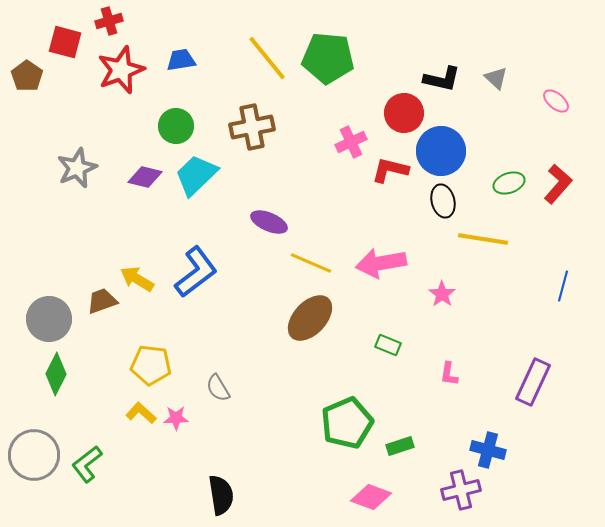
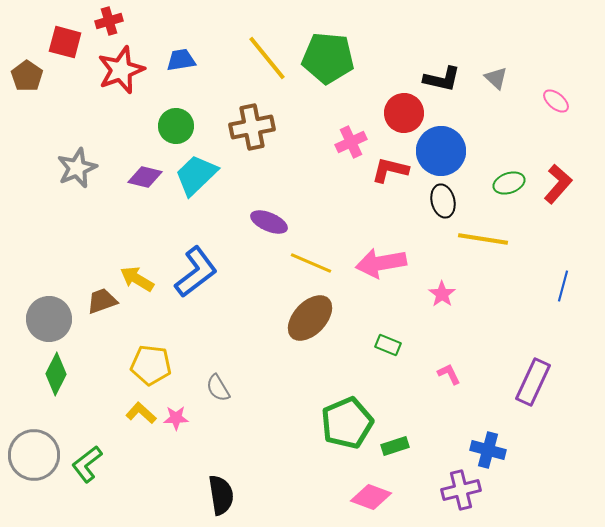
pink L-shape at (449, 374): rotated 145 degrees clockwise
green rectangle at (400, 446): moved 5 px left
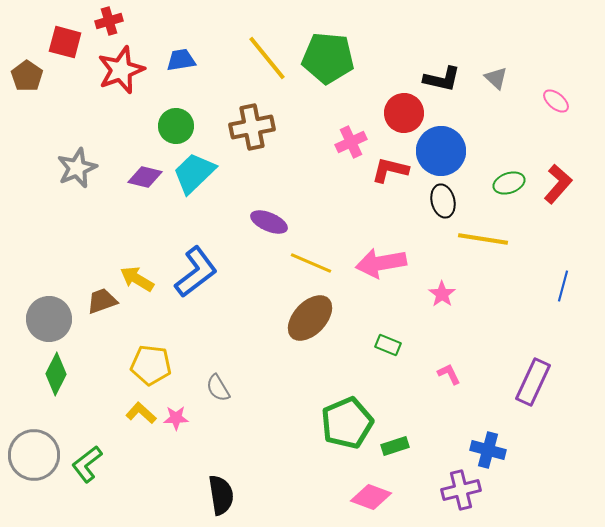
cyan trapezoid at (196, 175): moved 2 px left, 2 px up
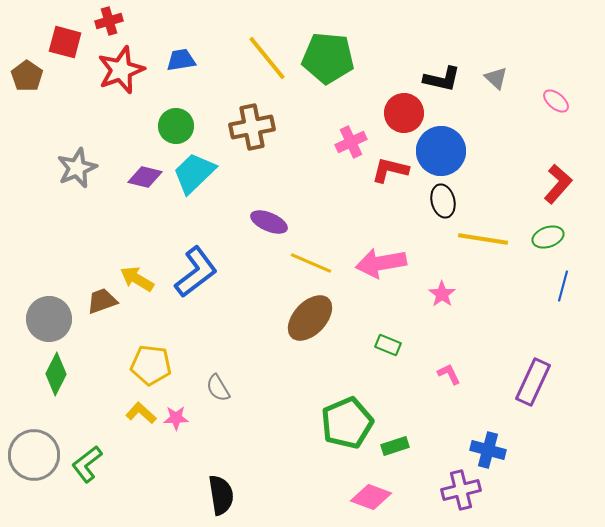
green ellipse at (509, 183): moved 39 px right, 54 px down
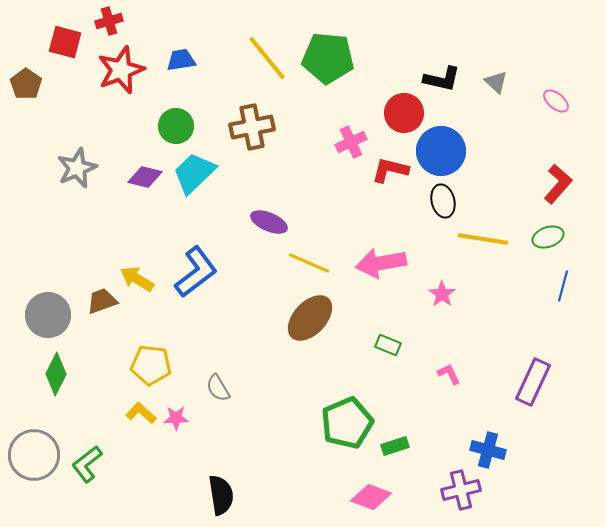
brown pentagon at (27, 76): moved 1 px left, 8 px down
gray triangle at (496, 78): moved 4 px down
yellow line at (311, 263): moved 2 px left
gray circle at (49, 319): moved 1 px left, 4 px up
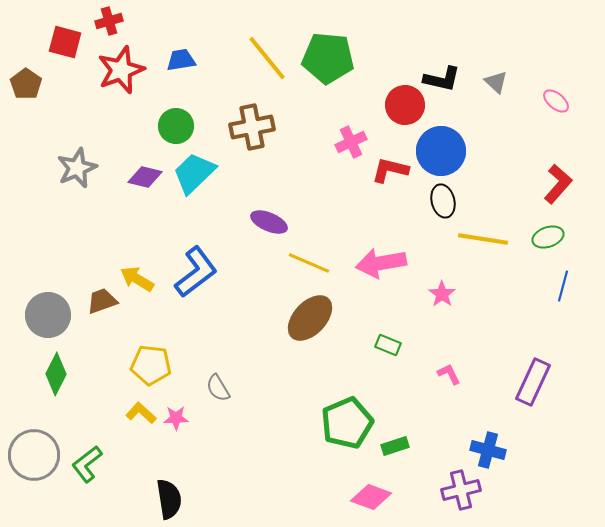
red circle at (404, 113): moved 1 px right, 8 px up
black semicircle at (221, 495): moved 52 px left, 4 px down
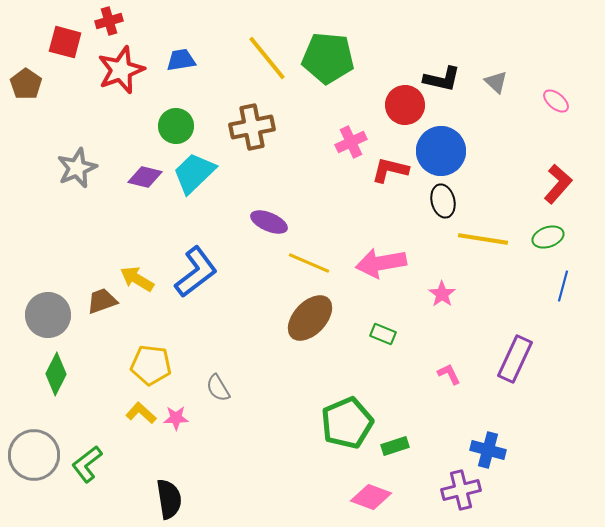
green rectangle at (388, 345): moved 5 px left, 11 px up
purple rectangle at (533, 382): moved 18 px left, 23 px up
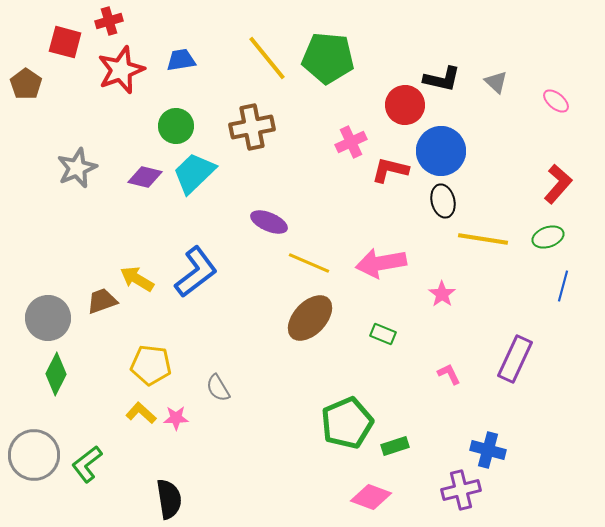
gray circle at (48, 315): moved 3 px down
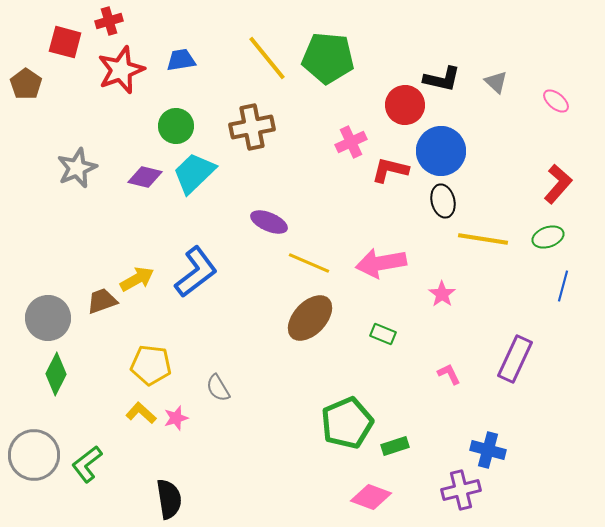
yellow arrow at (137, 279): rotated 120 degrees clockwise
pink star at (176, 418): rotated 15 degrees counterclockwise
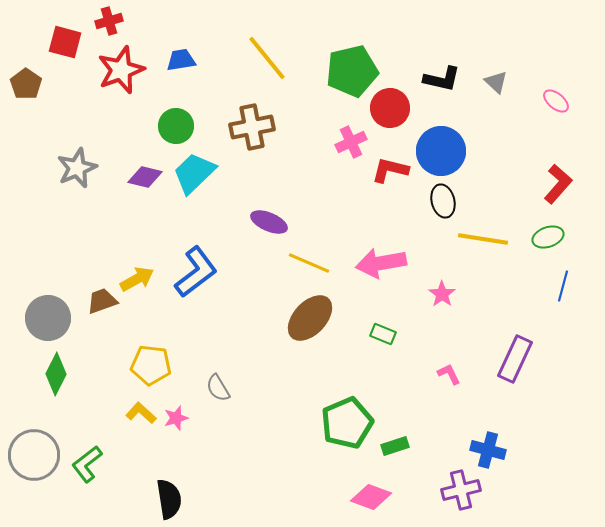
green pentagon at (328, 58): moved 24 px right, 13 px down; rotated 18 degrees counterclockwise
red circle at (405, 105): moved 15 px left, 3 px down
